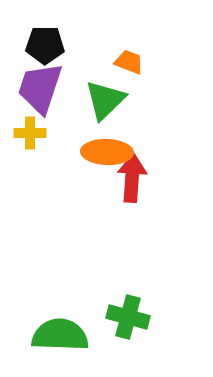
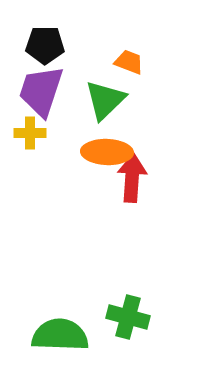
purple trapezoid: moved 1 px right, 3 px down
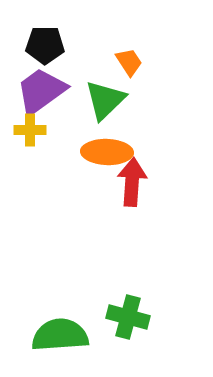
orange trapezoid: rotated 36 degrees clockwise
purple trapezoid: rotated 36 degrees clockwise
yellow cross: moved 3 px up
red arrow: moved 4 px down
green semicircle: rotated 6 degrees counterclockwise
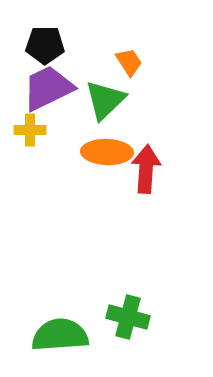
purple trapezoid: moved 7 px right, 3 px up; rotated 10 degrees clockwise
red arrow: moved 14 px right, 13 px up
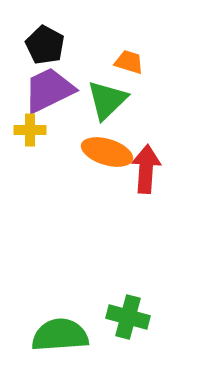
black pentagon: rotated 27 degrees clockwise
orange trapezoid: rotated 40 degrees counterclockwise
purple trapezoid: moved 1 px right, 2 px down
green triangle: moved 2 px right
orange ellipse: rotated 15 degrees clockwise
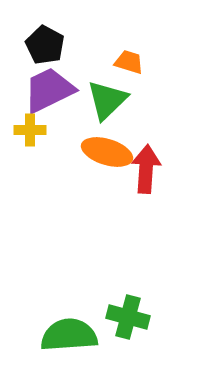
green semicircle: moved 9 px right
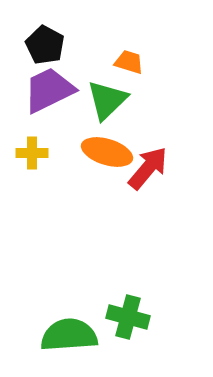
yellow cross: moved 2 px right, 23 px down
red arrow: moved 2 px right, 1 px up; rotated 36 degrees clockwise
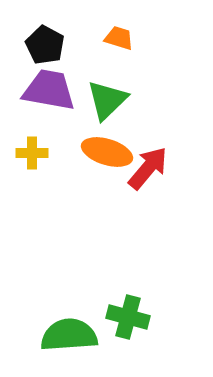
orange trapezoid: moved 10 px left, 24 px up
purple trapezoid: rotated 36 degrees clockwise
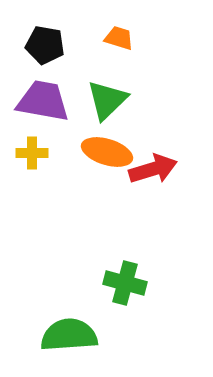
black pentagon: rotated 18 degrees counterclockwise
purple trapezoid: moved 6 px left, 11 px down
red arrow: moved 5 px right, 1 px down; rotated 33 degrees clockwise
green cross: moved 3 px left, 34 px up
